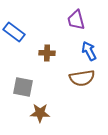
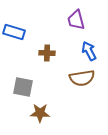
blue rectangle: rotated 20 degrees counterclockwise
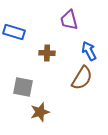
purple trapezoid: moved 7 px left
brown semicircle: rotated 50 degrees counterclockwise
brown star: moved 1 px up; rotated 18 degrees counterclockwise
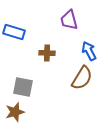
brown star: moved 25 px left
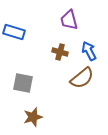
brown cross: moved 13 px right, 1 px up; rotated 14 degrees clockwise
brown semicircle: rotated 20 degrees clockwise
gray square: moved 4 px up
brown star: moved 18 px right, 5 px down
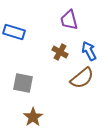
brown cross: rotated 14 degrees clockwise
brown star: rotated 18 degrees counterclockwise
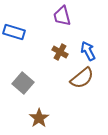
purple trapezoid: moved 7 px left, 4 px up
blue arrow: moved 1 px left
gray square: rotated 30 degrees clockwise
brown star: moved 6 px right, 1 px down
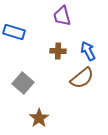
brown cross: moved 2 px left, 1 px up; rotated 28 degrees counterclockwise
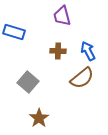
gray square: moved 5 px right, 1 px up
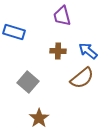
blue arrow: rotated 24 degrees counterclockwise
